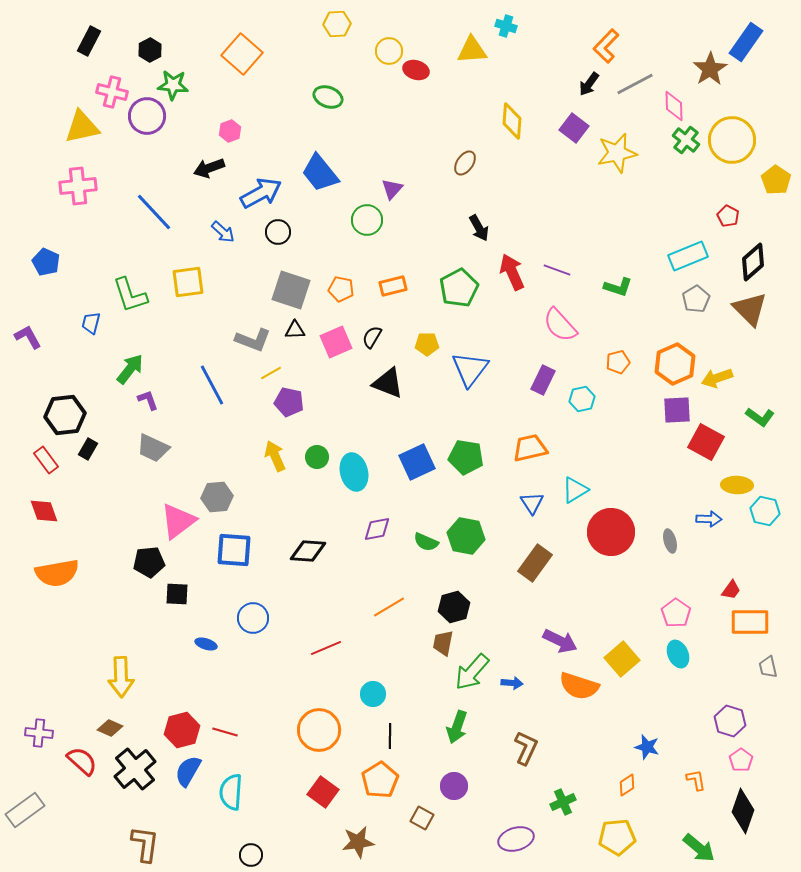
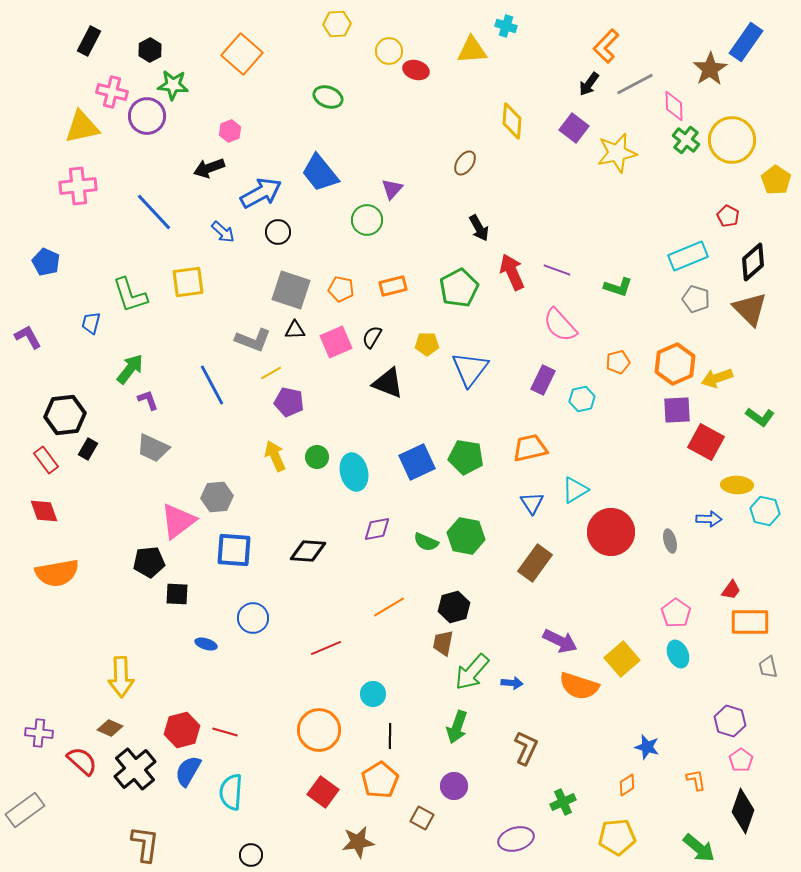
gray pentagon at (696, 299): rotated 24 degrees counterclockwise
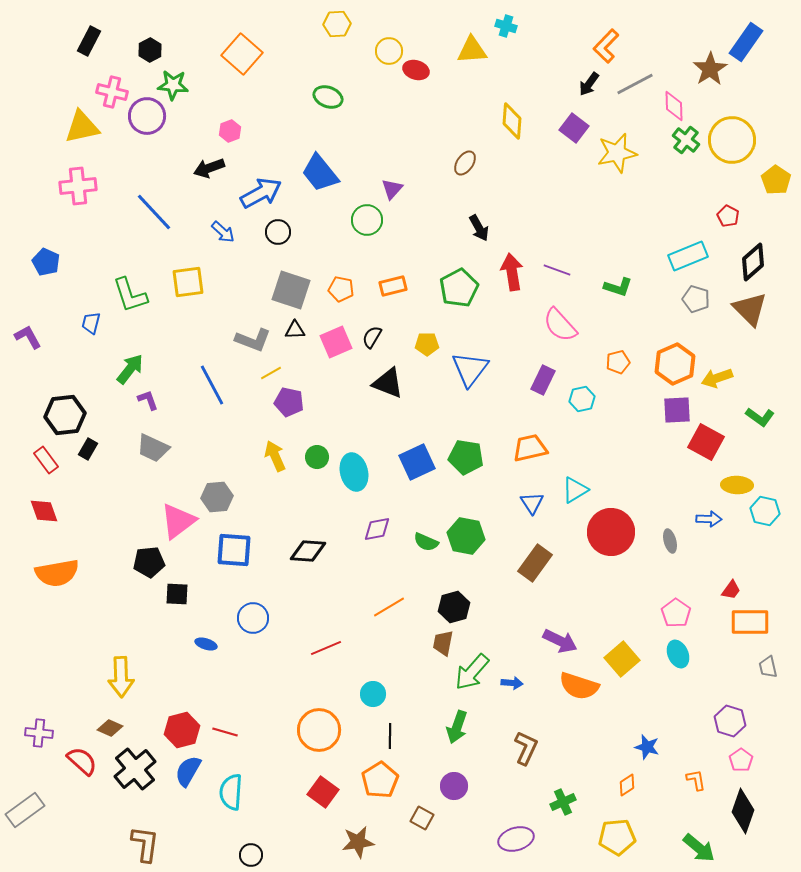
red arrow at (512, 272): rotated 15 degrees clockwise
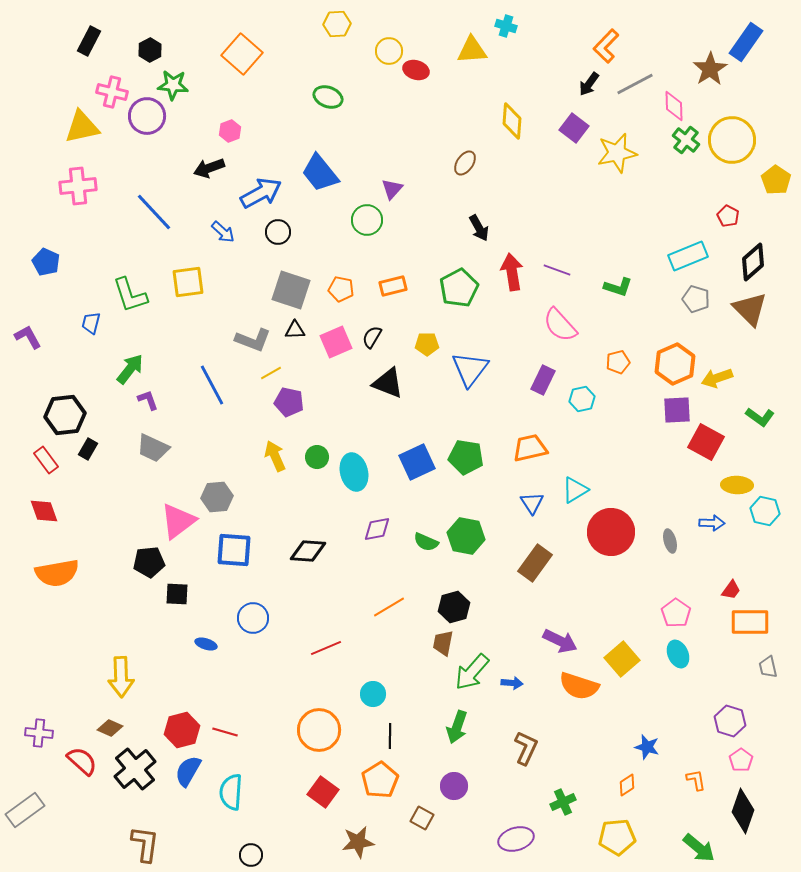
blue arrow at (709, 519): moved 3 px right, 4 px down
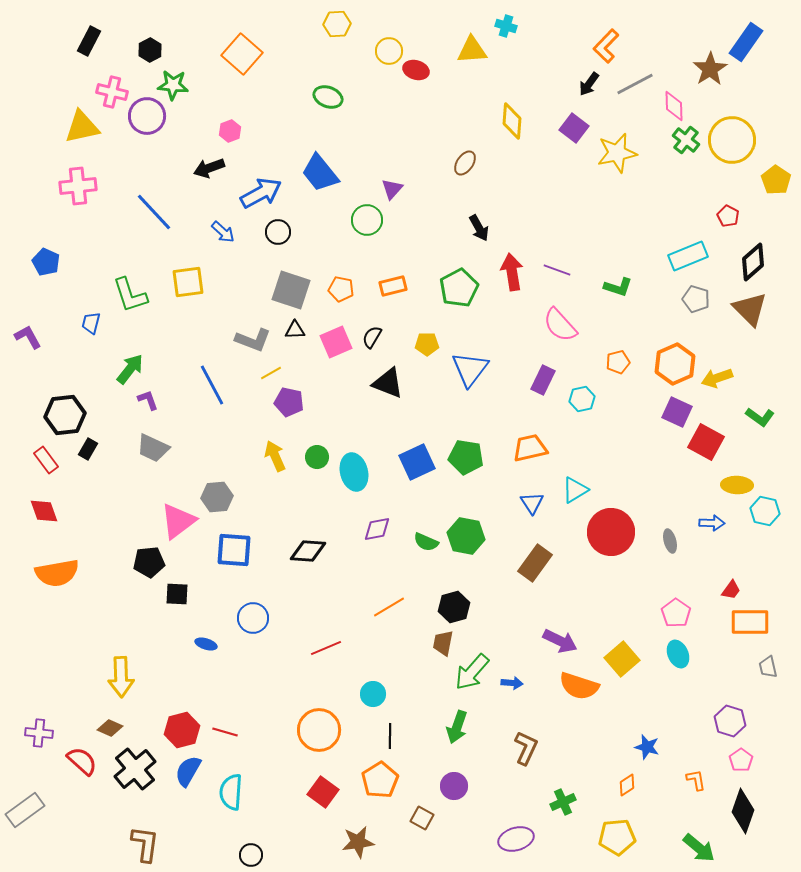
purple square at (677, 410): moved 2 px down; rotated 28 degrees clockwise
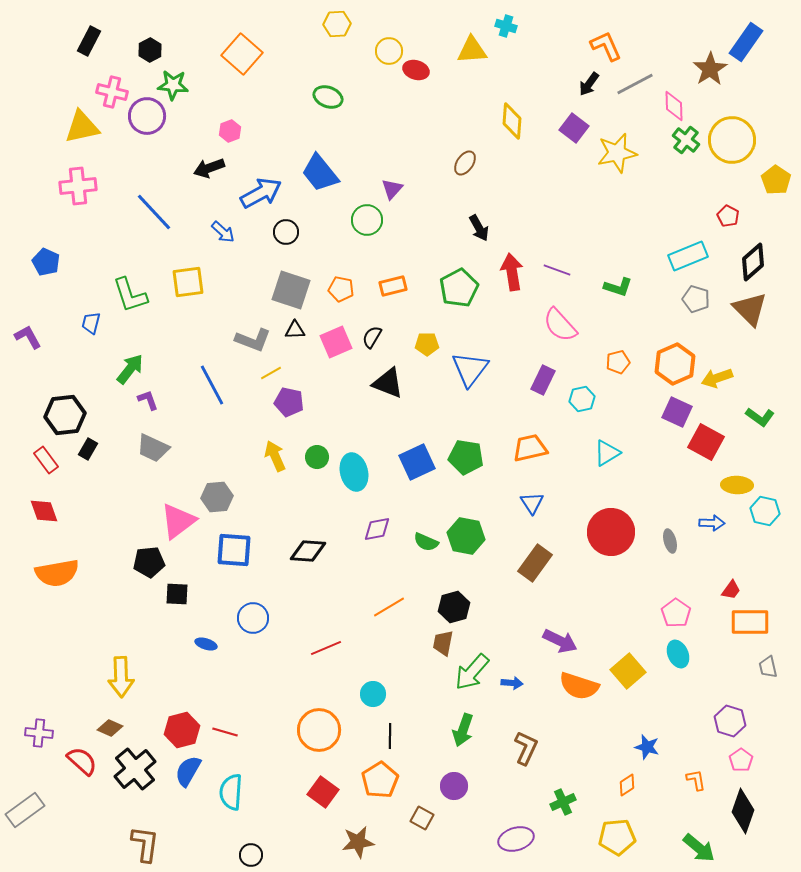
orange L-shape at (606, 46): rotated 112 degrees clockwise
black circle at (278, 232): moved 8 px right
cyan triangle at (575, 490): moved 32 px right, 37 px up
yellow square at (622, 659): moved 6 px right, 12 px down
green arrow at (457, 727): moved 6 px right, 3 px down
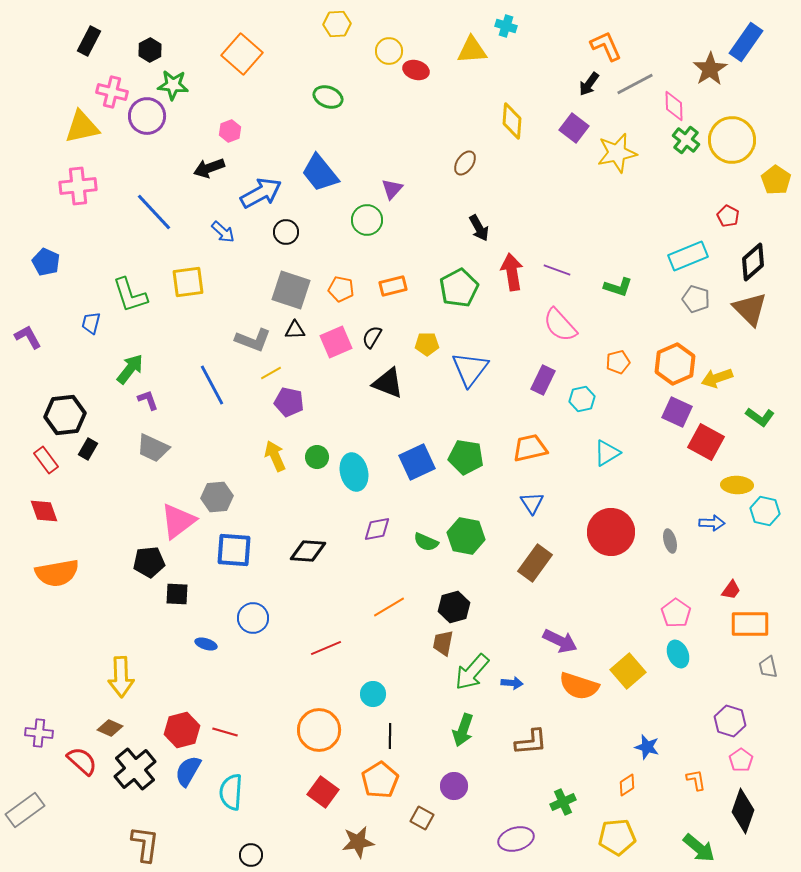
orange rectangle at (750, 622): moved 2 px down
brown L-shape at (526, 748): moved 5 px right, 6 px up; rotated 60 degrees clockwise
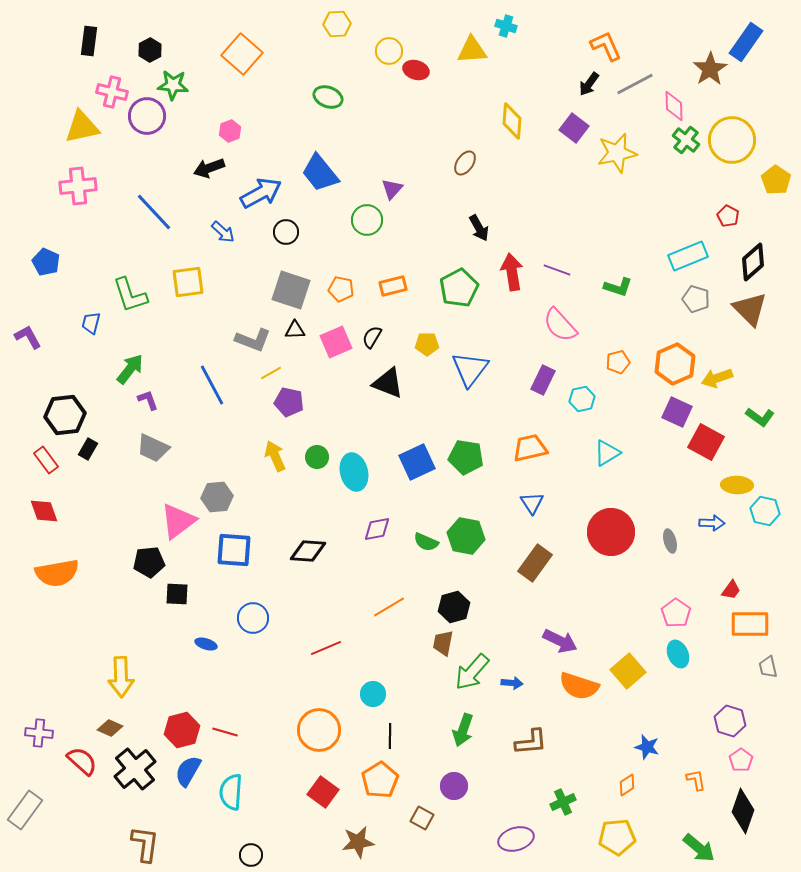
black rectangle at (89, 41): rotated 20 degrees counterclockwise
gray rectangle at (25, 810): rotated 18 degrees counterclockwise
